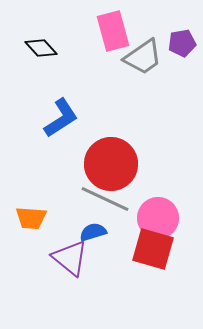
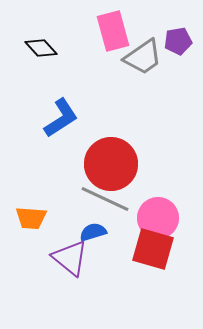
purple pentagon: moved 4 px left, 2 px up
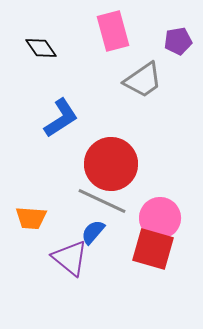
black diamond: rotated 8 degrees clockwise
gray trapezoid: moved 23 px down
gray line: moved 3 px left, 2 px down
pink circle: moved 2 px right
blue semicircle: rotated 32 degrees counterclockwise
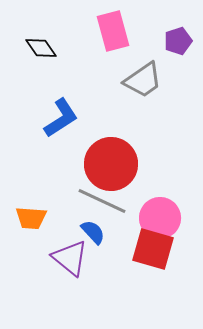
purple pentagon: rotated 8 degrees counterclockwise
blue semicircle: rotated 96 degrees clockwise
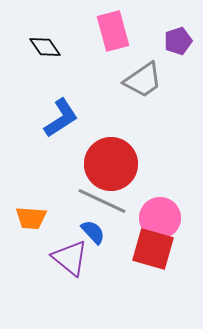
black diamond: moved 4 px right, 1 px up
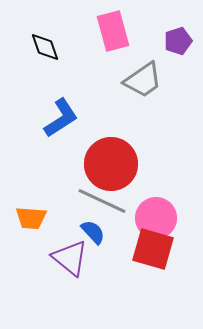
black diamond: rotated 16 degrees clockwise
pink circle: moved 4 px left
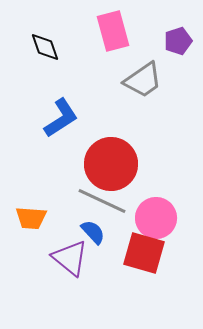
red square: moved 9 px left, 4 px down
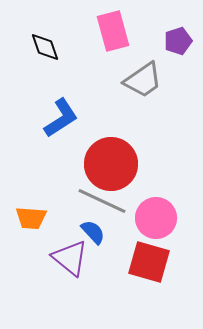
red square: moved 5 px right, 9 px down
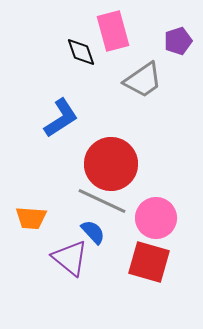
black diamond: moved 36 px right, 5 px down
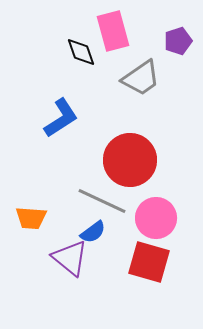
gray trapezoid: moved 2 px left, 2 px up
red circle: moved 19 px right, 4 px up
blue semicircle: rotated 96 degrees clockwise
